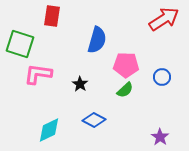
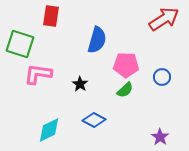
red rectangle: moved 1 px left
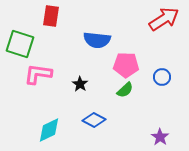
blue semicircle: rotated 80 degrees clockwise
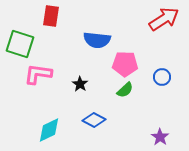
pink pentagon: moved 1 px left, 1 px up
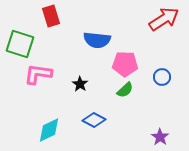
red rectangle: rotated 25 degrees counterclockwise
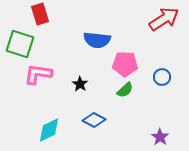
red rectangle: moved 11 px left, 2 px up
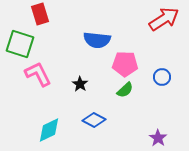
pink L-shape: rotated 56 degrees clockwise
purple star: moved 2 px left, 1 px down
